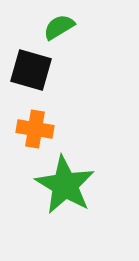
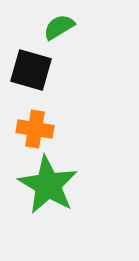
green star: moved 17 px left
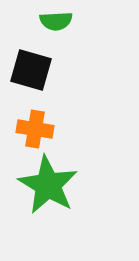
green semicircle: moved 3 px left, 6 px up; rotated 152 degrees counterclockwise
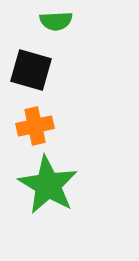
orange cross: moved 3 px up; rotated 21 degrees counterclockwise
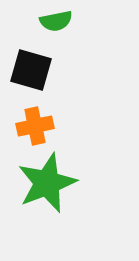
green semicircle: rotated 8 degrees counterclockwise
green star: moved 1 px left, 2 px up; rotated 20 degrees clockwise
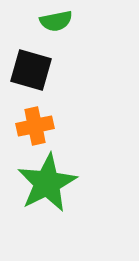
green star: rotated 6 degrees counterclockwise
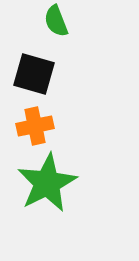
green semicircle: rotated 80 degrees clockwise
black square: moved 3 px right, 4 px down
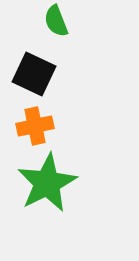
black square: rotated 9 degrees clockwise
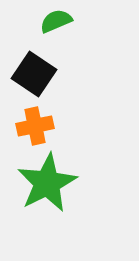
green semicircle: rotated 88 degrees clockwise
black square: rotated 9 degrees clockwise
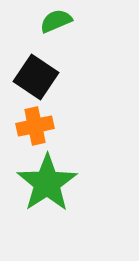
black square: moved 2 px right, 3 px down
green star: rotated 6 degrees counterclockwise
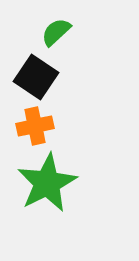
green semicircle: moved 11 px down; rotated 20 degrees counterclockwise
green star: rotated 6 degrees clockwise
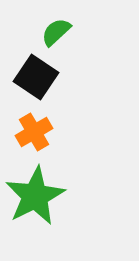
orange cross: moved 1 px left, 6 px down; rotated 18 degrees counterclockwise
green star: moved 12 px left, 13 px down
